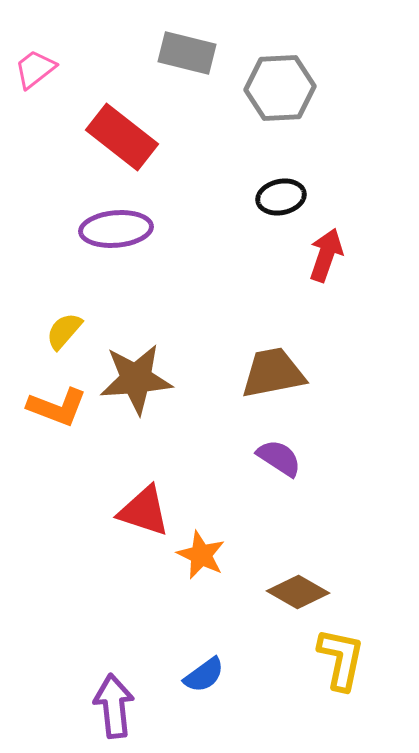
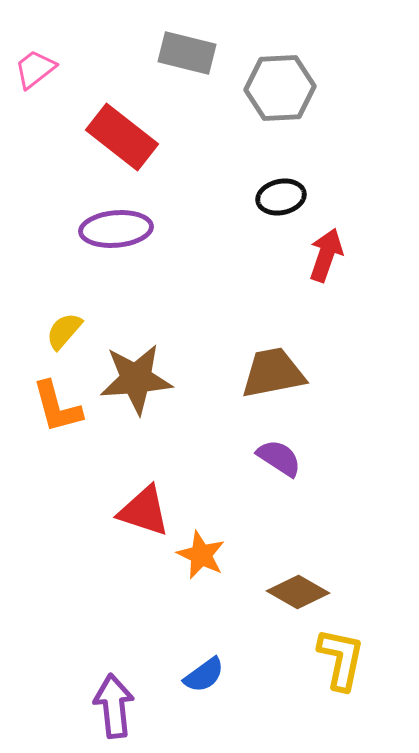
orange L-shape: rotated 54 degrees clockwise
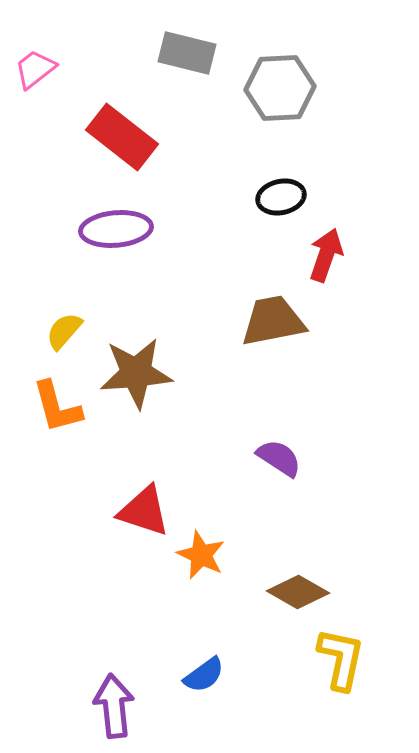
brown trapezoid: moved 52 px up
brown star: moved 6 px up
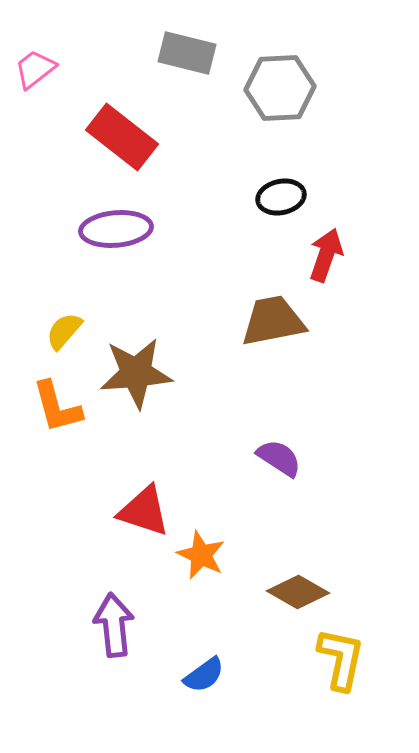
purple arrow: moved 81 px up
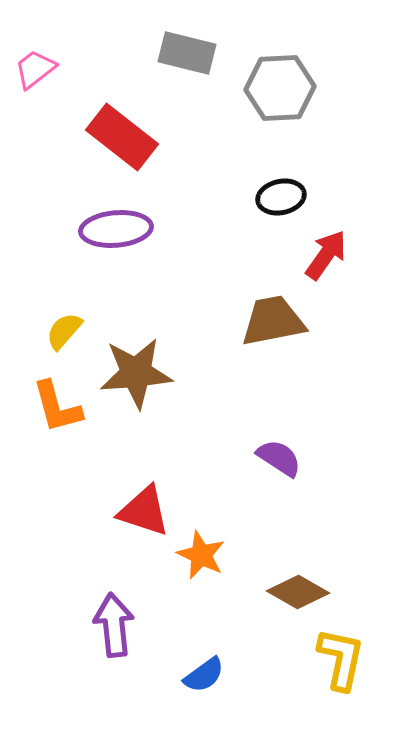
red arrow: rotated 16 degrees clockwise
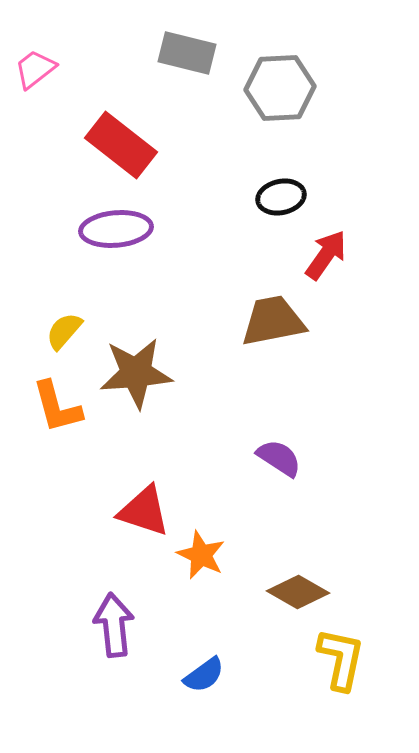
red rectangle: moved 1 px left, 8 px down
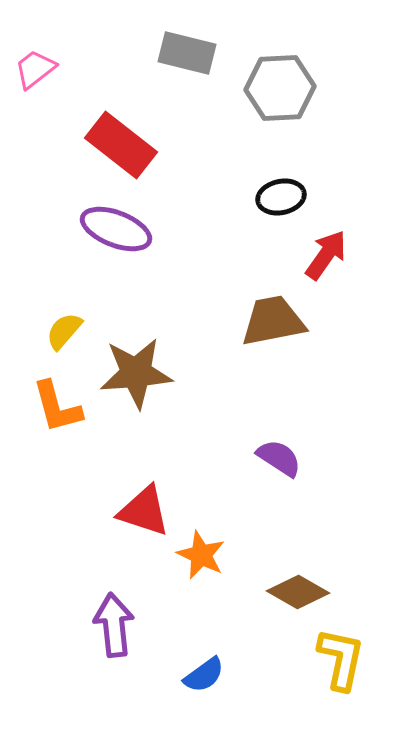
purple ellipse: rotated 26 degrees clockwise
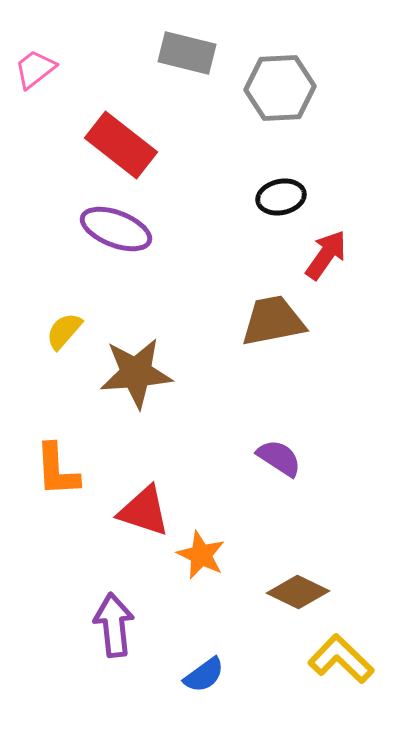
orange L-shape: moved 63 px down; rotated 12 degrees clockwise
brown diamond: rotated 4 degrees counterclockwise
yellow L-shape: rotated 58 degrees counterclockwise
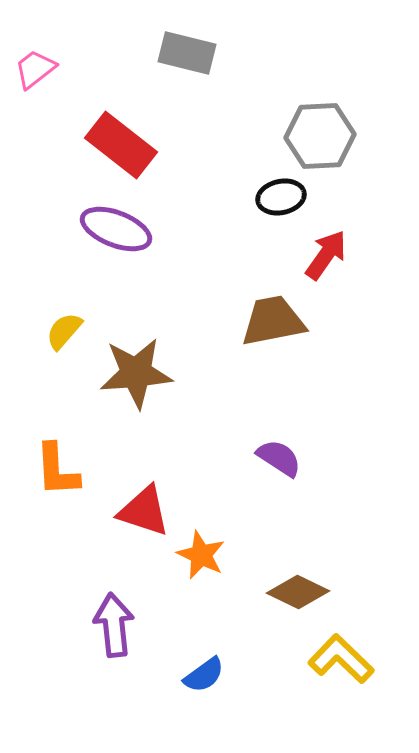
gray hexagon: moved 40 px right, 48 px down
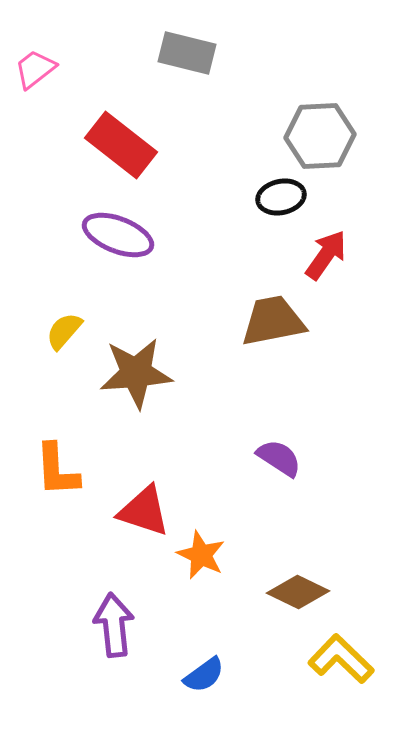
purple ellipse: moved 2 px right, 6 px down
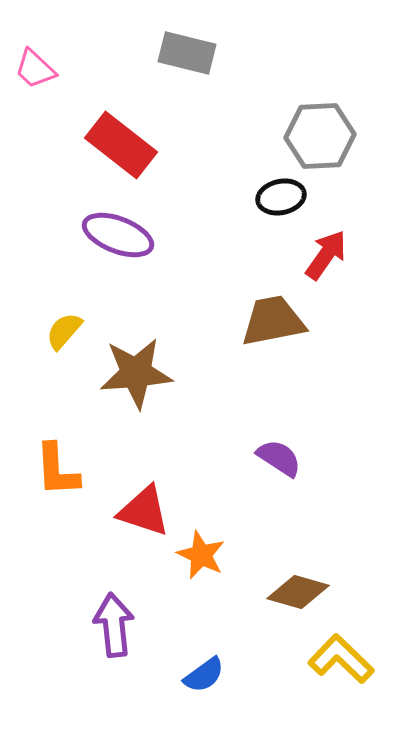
pink trapezoid: rotated 99 degrees counterclockwise
brown diamond: rotated 10 degrees counterclockwise
